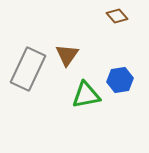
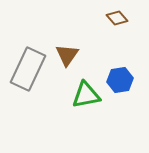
brown diamond: moved 2 px down
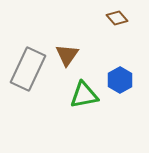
blue hexagon: rotated 20 degrees counterclockwise
green triangle: moved 2 px left
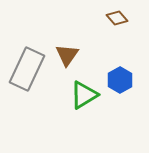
gray rectangle: moved 1 px left
green triangle: rotated 20 degrees counterclockwise
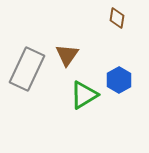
brown diamond: rotated 50 degrees clockwise
blue hexagon: moved 1 px left
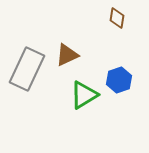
brown triangle: rotated 30 degrees clockwise
blue hexagon: rotated 10 degrees clockwise
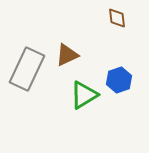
brown diamond: rotated 15 degrees counterclockwise
